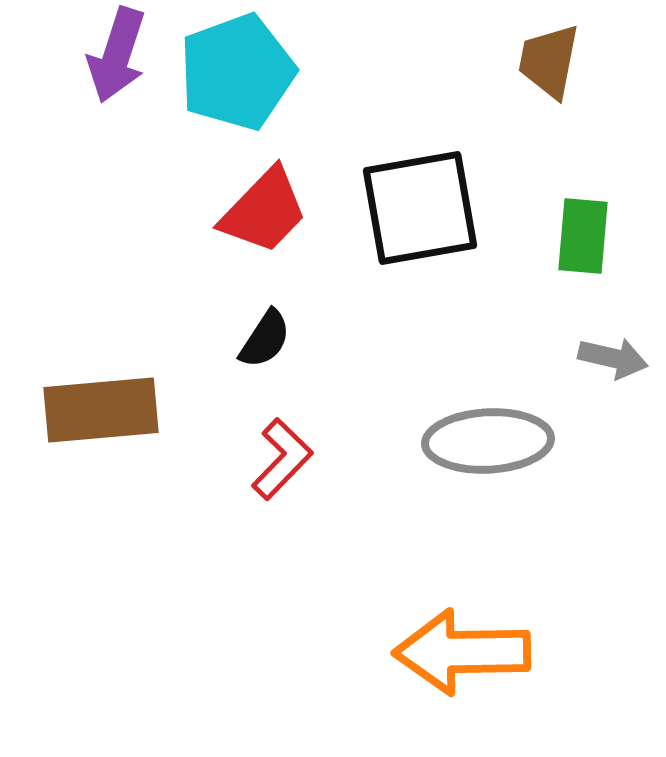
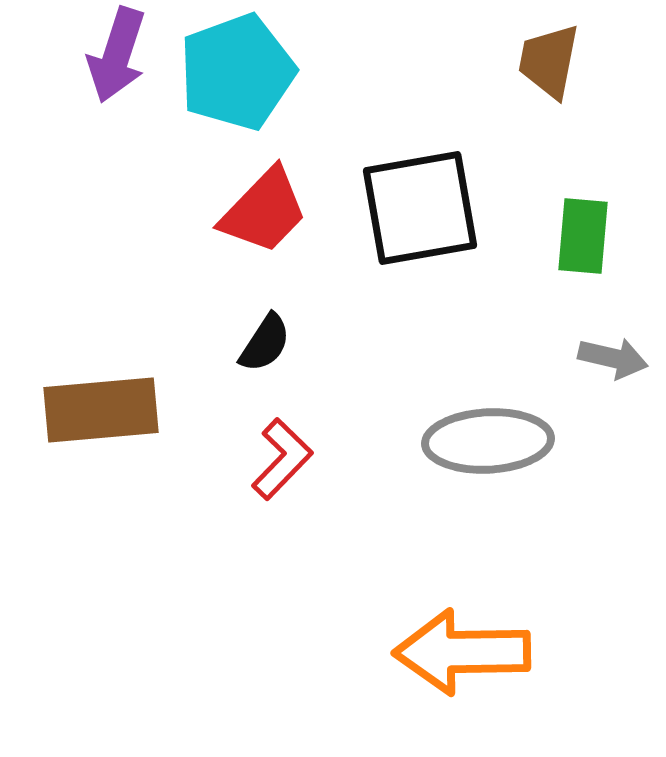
black semicircle: moved 4 px down
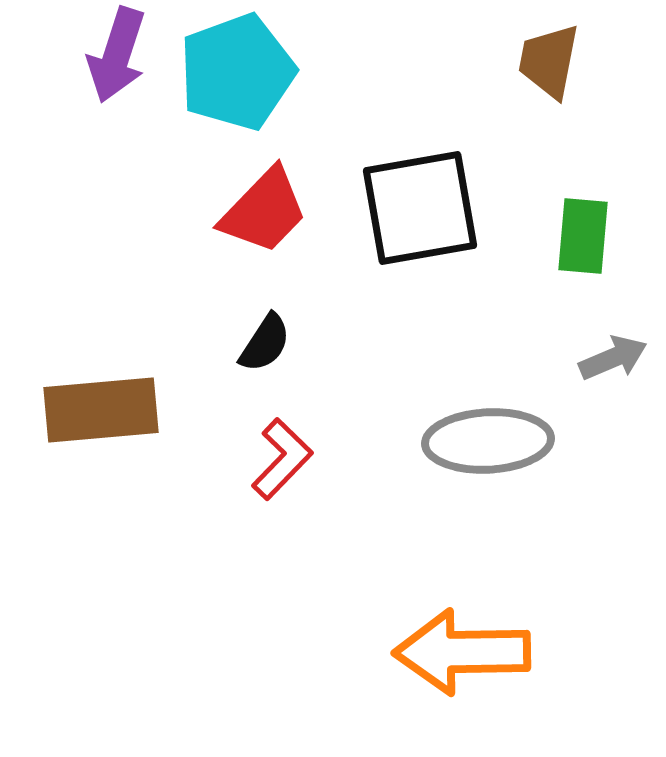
gray arrow: rotated 36 degrees counterclockwise
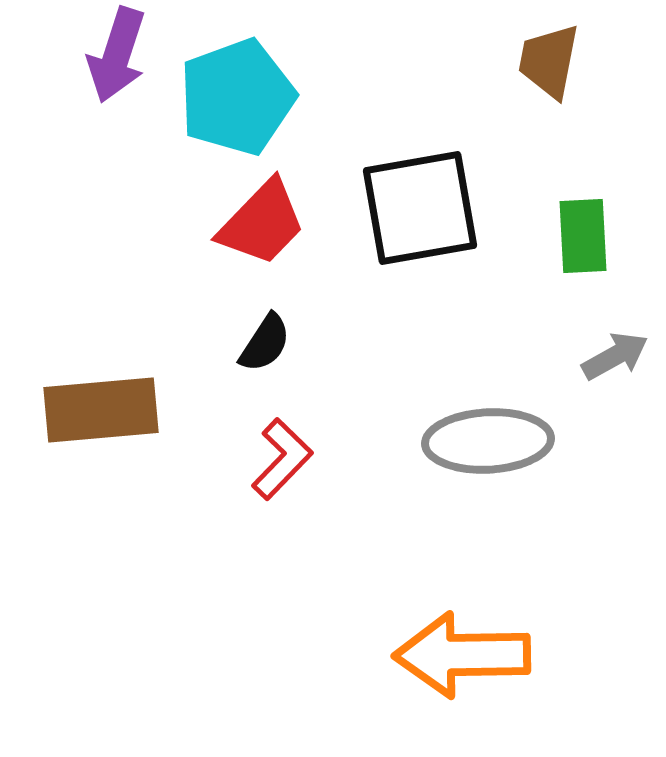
cyan pentagon: moved 25 px down
red trapezoid: moved 2 px left, 12 px down
green rectangle: rotated 8 degrees counterclockwise
gray arrow: moved 2 px right, 2 px up; rotated 6 degrees counterclockwise
orange arrow: moved 3 px down
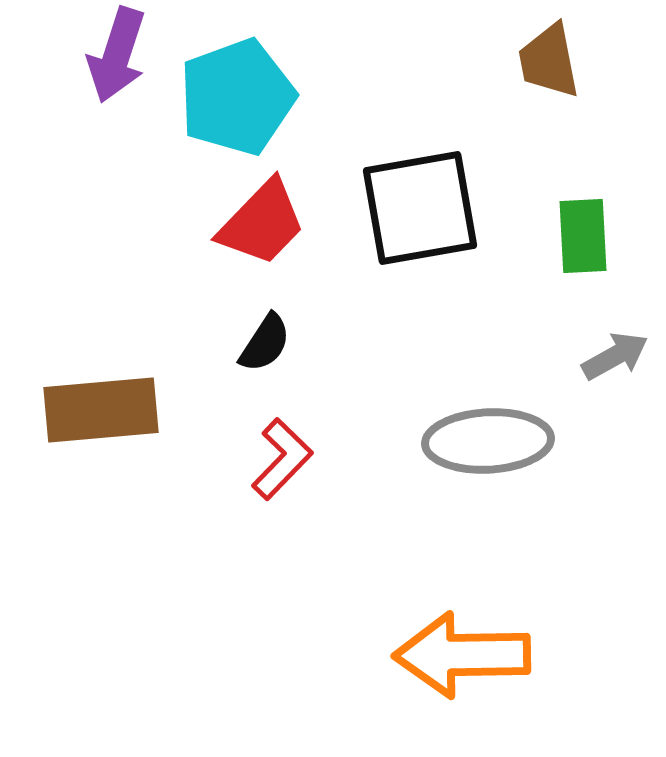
brown trapezoid: rotated 22 degrees counterclockwise
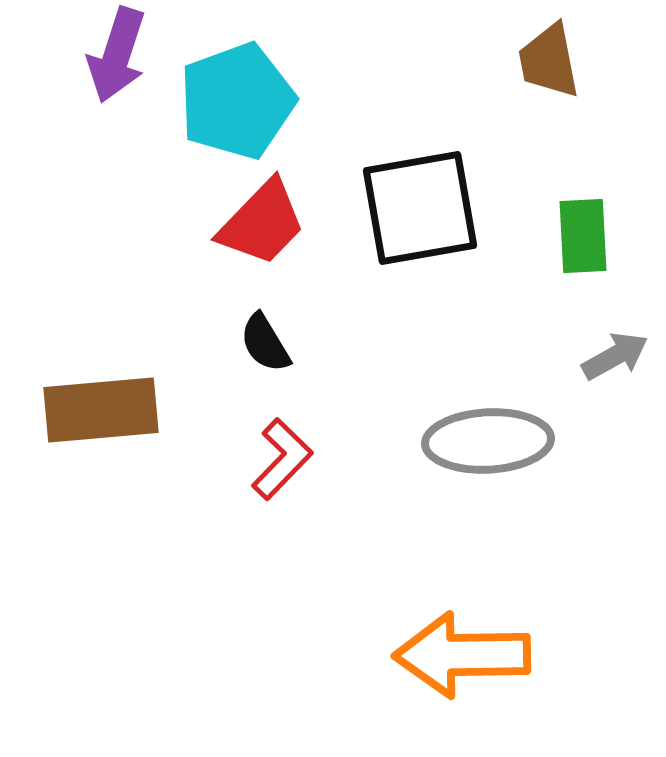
cyan pentagon: moved 4 px down
black semicircle: rotated 116 degrees clockwise
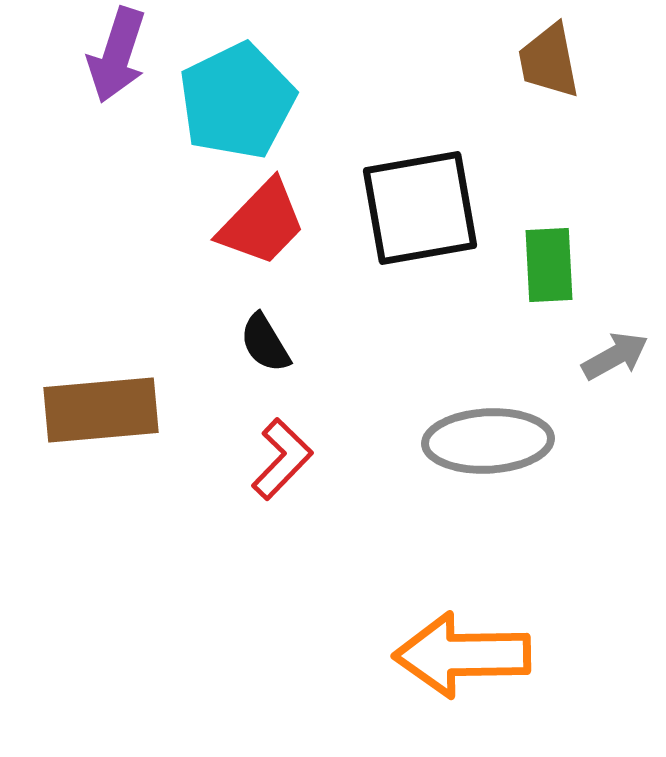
cyan pentagon: rotated 6 degrees counterclockwise
green rectangle: moved 34 px left, 29 px down
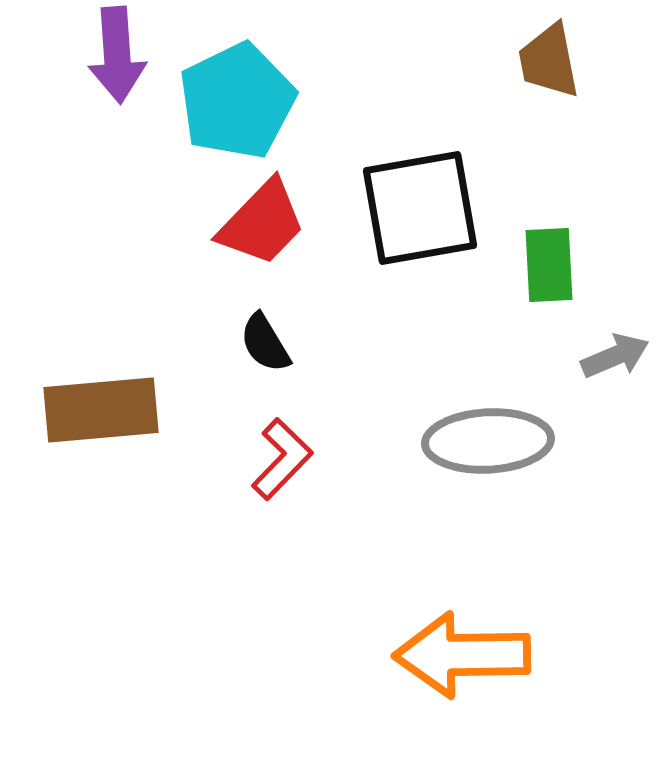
purple arrow: rotated 22 degrees counterclockwise
gray arrow: rotated 6 degrees clockwise
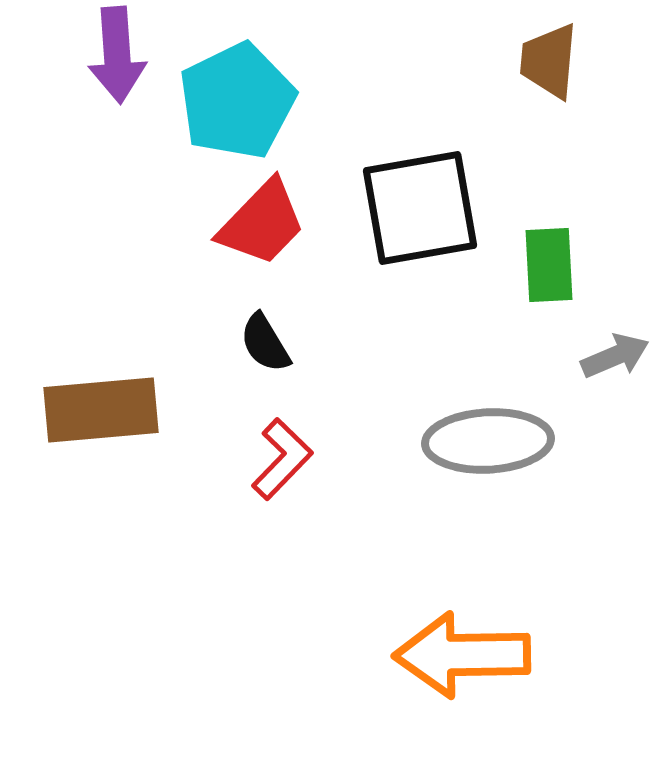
brown trapezoid: rotated 16 degrees clockwise
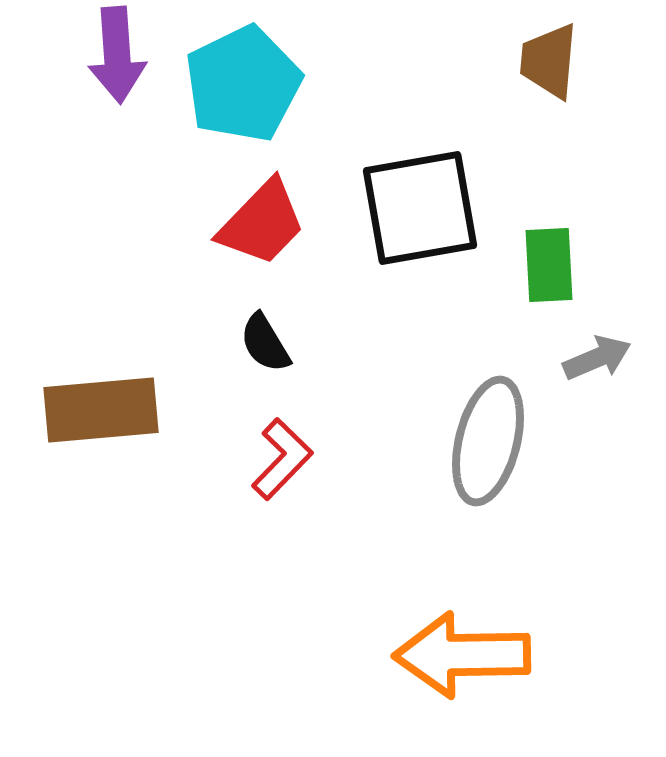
cyan pentagon: moved 6 px right, 17 px up
gray arrow: moved 18 px left, 2 px down
gray ellipse: rotated 73 degrees counterclockwise
